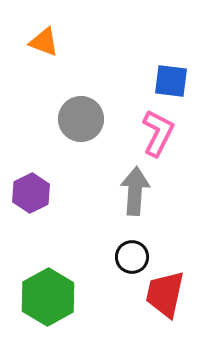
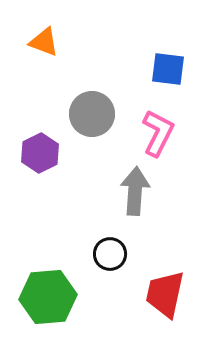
blue square: moved 3 px left, 12 px up
gray circle: moved 11 px right, 5 px up
purple hexagon: moved 9 px right, 40 px up
black circle: moved 22 px left, 3 px up
green hexagon: rotated 24 degrees clockwise
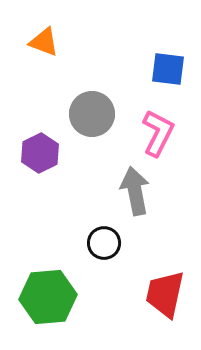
gray arrow: rotated 15 degrees counterclockwise
black circle: moved 6 px left, 11 px up
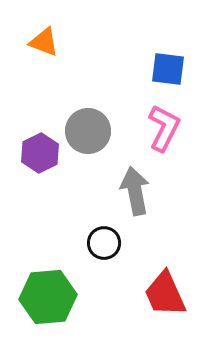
gray circle: moved 4 px left, 17 px down
pink L-shape: moved 6 px right, 5 px up
red trapezoid: rotated 36 degrees counterclockwise
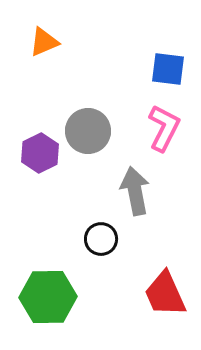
orange triangle: rotated 44 degrees counterclockwise
black circle: moved 3 px left, 4 px up
green hexagon: rotated 4 degrees clockwise
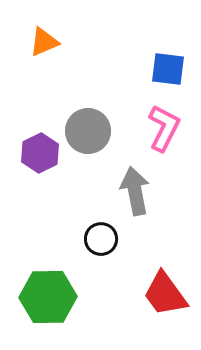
red trapezoid: rotated 12 degrees counterclockwise
